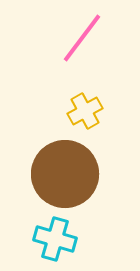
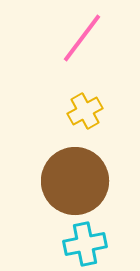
brown circle: moved 10 px right, 7 px down
cyan cross: moved 30 px right, 5 px down; rotated 27 degrees counterclockwise
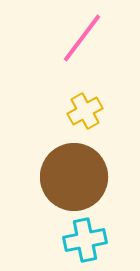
brown circle: moved 1 px left, 4 px up
cyan cross: moved 4 px up
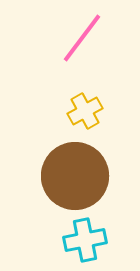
brown circle: moved 1 px right, 1 px up
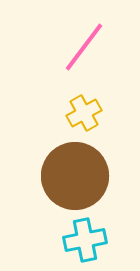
pink line: moved 2 px right, 9 px down
yellow cross: moved 1 px left, 2 px down
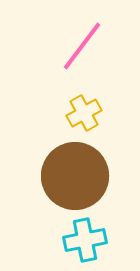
pink line: moved 2 px left, 1 px up
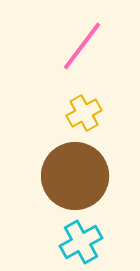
cyan cross: moved 4 px left, 2 px down; rotated 18 degrees counterclockwise
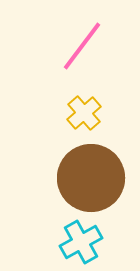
yellow cross: rotated 12 degrees counterclockwise
brown circle: moved 16 px right, 2 px down
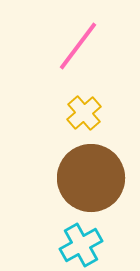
pink line: moved 4 px left
cyan cross: moved 3 px down
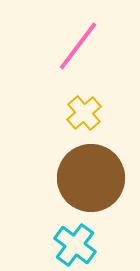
cyan cross: moved 6 px left; rotated 24 degrees counterclockwise
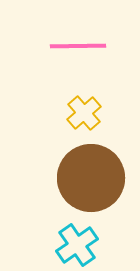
pink line: rotated 52 degrees clockwise
cyan cross: moved 2 px right; rotated 18 degrees clockwise
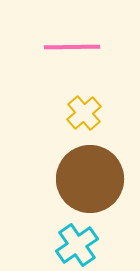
pink line: moved 6 px left, 1 px down
brown circle: moved 1 px left, 1 px down
